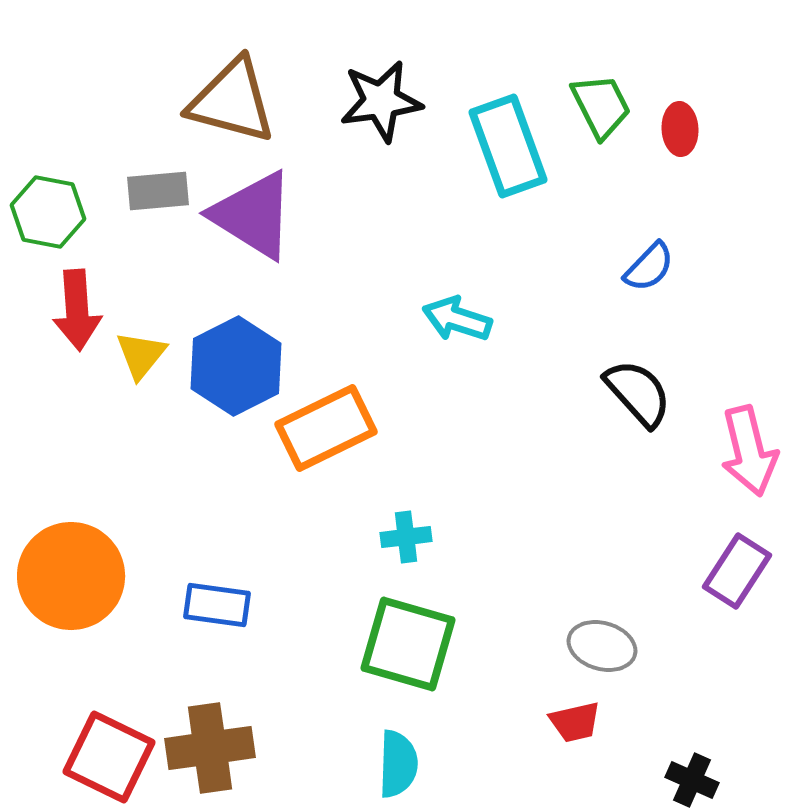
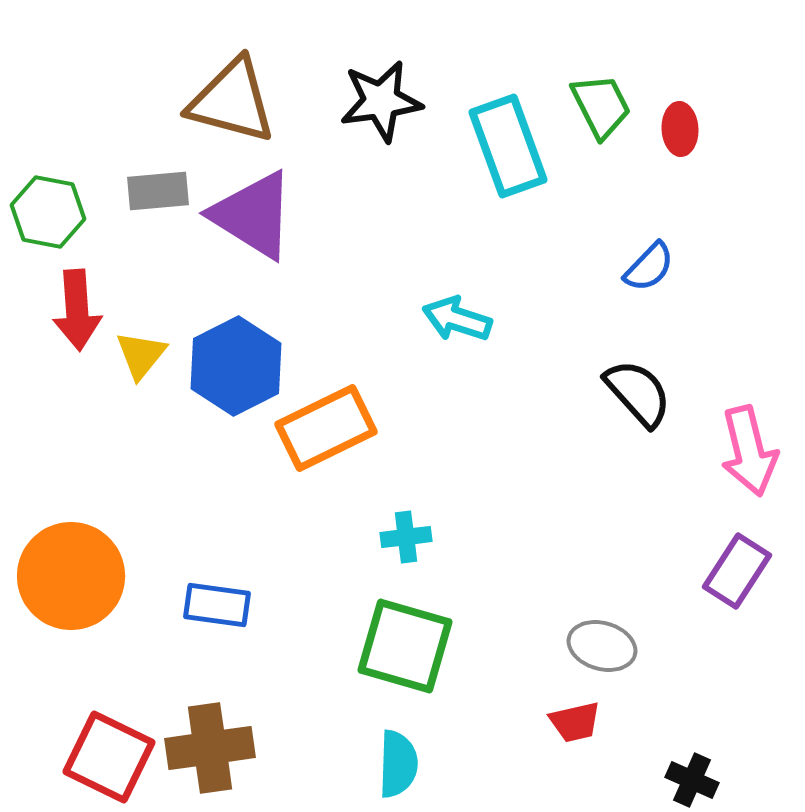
green square: moved 3 px left, 2 px down
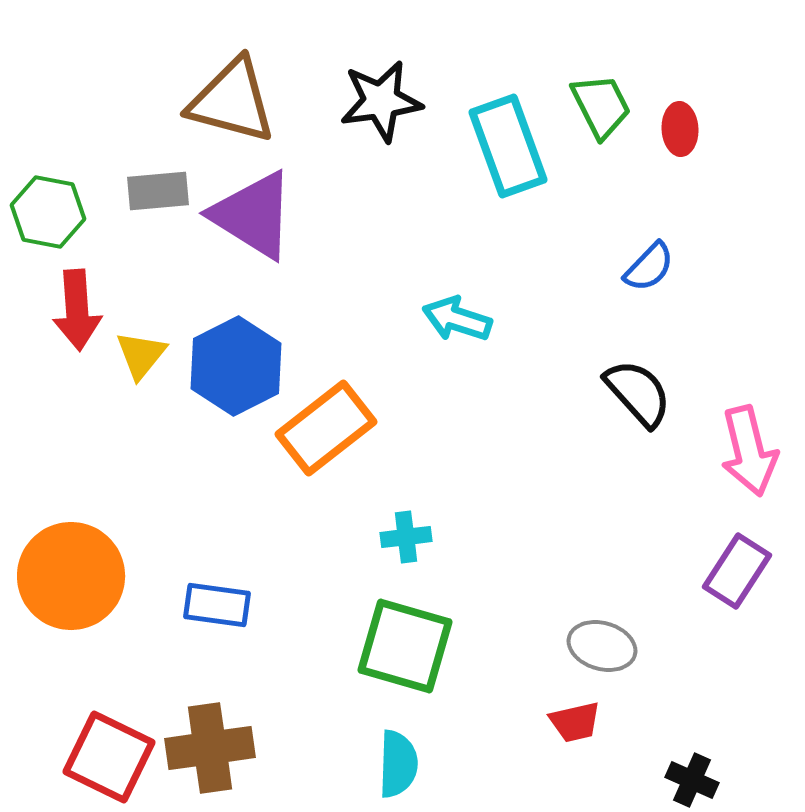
orange rectangle: rotated 12 degrees counterclockwise
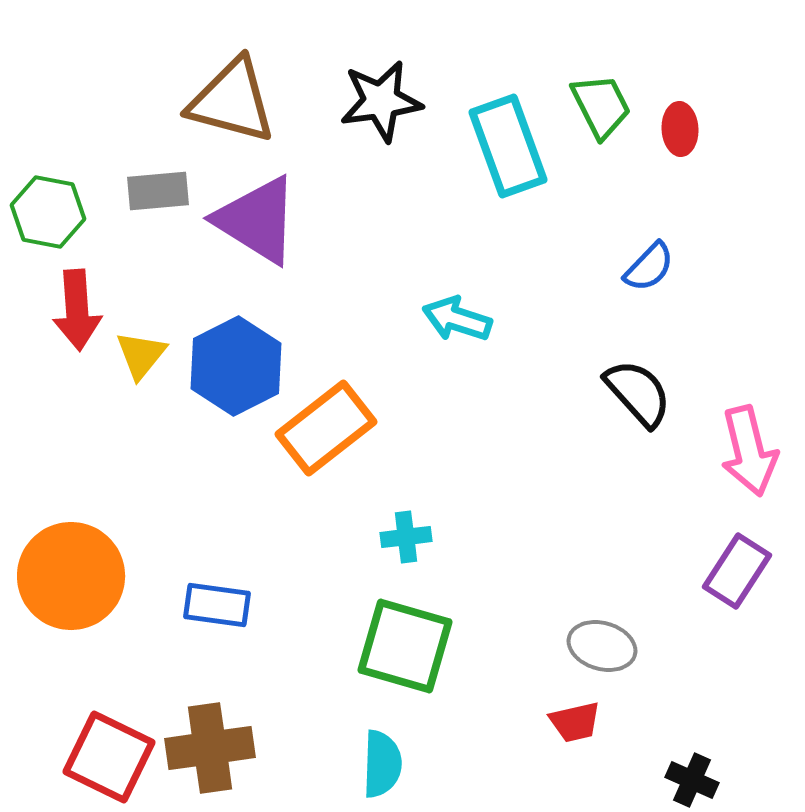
purple triangle: moved 4 px right, 5 px down
cyan semicircle: moved 16 px left
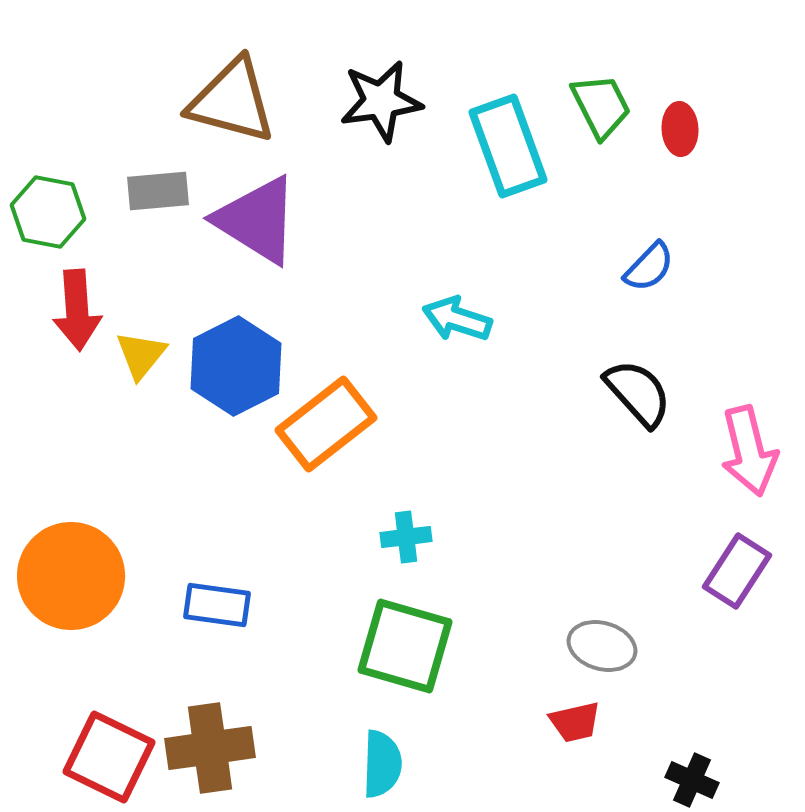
orange rectangle: moved 4 px up
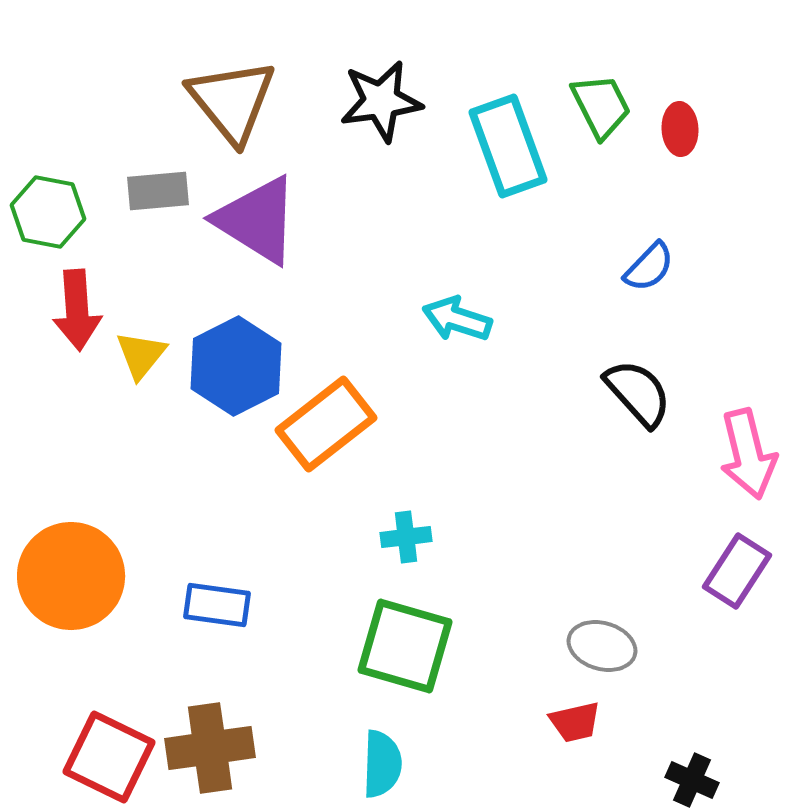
brown triangle: rotated 36 degrees clockwise
pink arrow: moved 1 px left, 3 px down
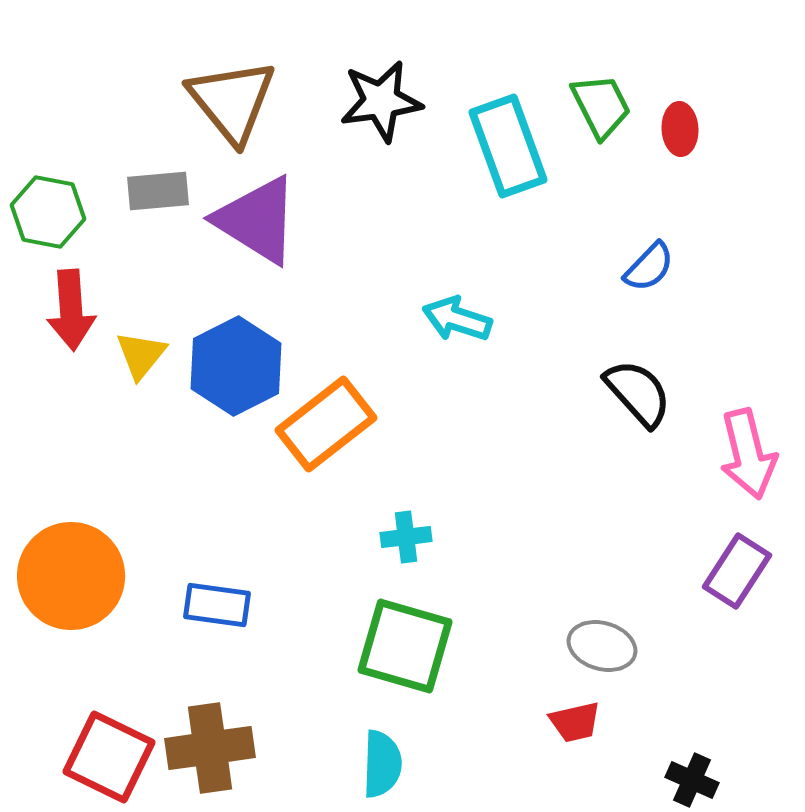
red arrow: moved 6 px left
